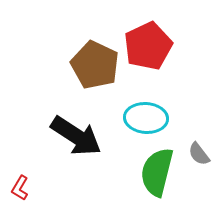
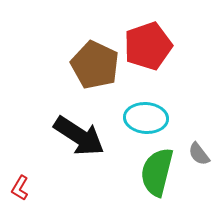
red pentagon: rotated 6 degrees clockwise
black arrow: moved 3 px right
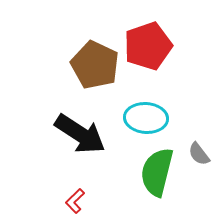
black arrow: moved 1 px right, 2 px up
red L-shape: moved 55 px right, 13 px down; rotated 15 degrees clockwise
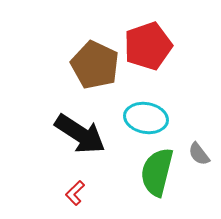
cyan ellipse: rotated 6 degrees clockwise
red L-shape: moved 8 px up
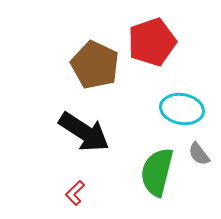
red pentagon: moved 4 px right, 4 px up
cyan ellipse: moved 36 px right, 9 px up
black arrow: moved 4 px right, 2 px up
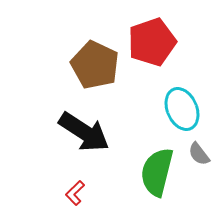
cyan ellipse: rotated 57 degrees clockwise
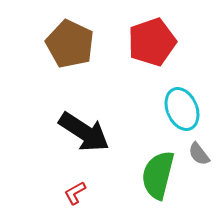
brown pentagon: moved 25 px left, 21 px up
green semicircle: moved 1 px right, 3 px down
red L-shape: rotated 15 degrees clockwise
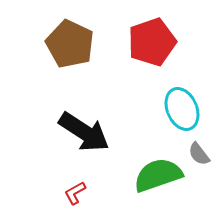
green semicircle: rotated 57 degrees clockwise
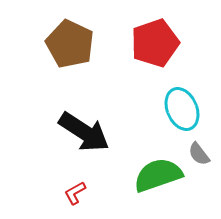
red pentagon: moved 3 px right, 1 px down
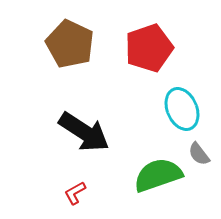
red pentagon: moved 6 px left, 5 px down
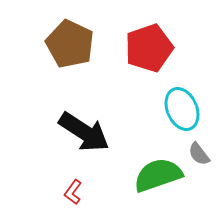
red L-shape: moved 2 px left, 1 px up; rotated 25 degrees counterclockwise
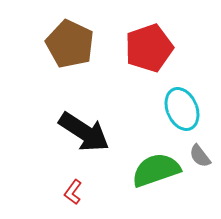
gray semicircle: moved 1 px right, 2 px down
green semicircle: moved 2 px left, 5 px up
